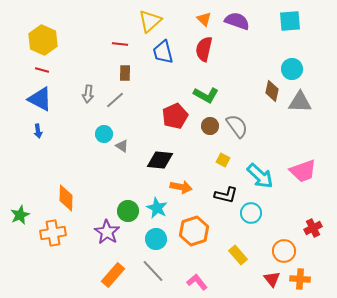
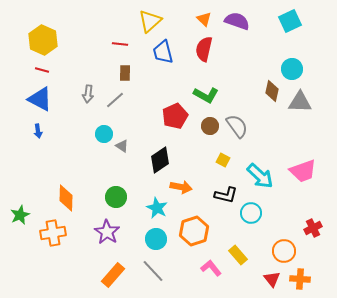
cyan square at (290, 21): rotated 20 degrees counterclockwise
black diamond at (160, 160): rotated 40 degrees counterclockwise
green circle at (128, 211): moved 12 px left, 14 px up
pink L-shape at (197, 282): moved 14 px right, 14 px up
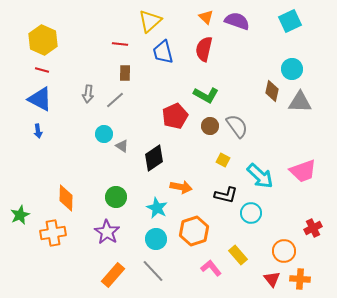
orange triangle at (204, 19): moved 2 px right, 2 px up
black diamond at (160, 160): moved 6 px left, 2 px up
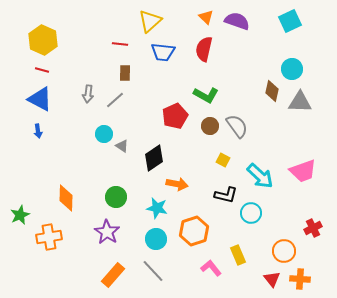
blue trapezoid at (163, 52): rotated 70 degrees counterclockwise
orange arrow at (181, 187): moved 4 px left, 3 px up
cyan star at (157, 208): rotated 15 degrees counterclockwise
orange cross at (53, 233): moved 4 px left, 4 px down
yellow rectangle at (238, 255): rotated 18 degrees clockwise
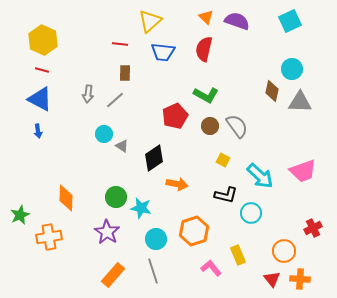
cyan star at (157, 208): moved 16 px left
gray line at (153, 271): rotated 25 degrees clockwise
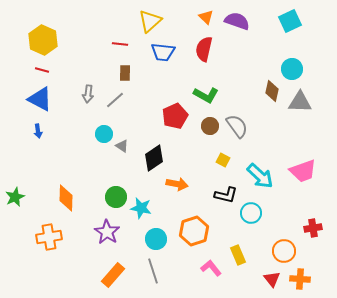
green star at (20, 215): moved 5 px left, 18 px up
red cross at (313, 228): rotated 18 degrees clockwise
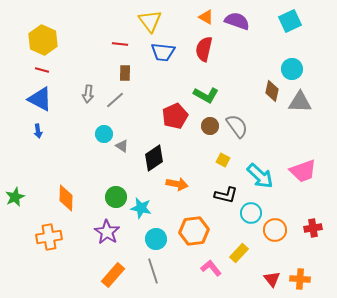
orange triangle at (206, 17): rotated 14 degrees counterclockwise
yellow triangle at (150, 21): rotated 25 degrees counterclockwise
orange hexagon at (194, 231): rotated 12 degrees clockwise
orange circle at (284, 251): moved 9 px left, 21 px up
yellow rectangle at (238, 255): moved 1 px right, 2 px up; rotated 66 degrees clockwise
